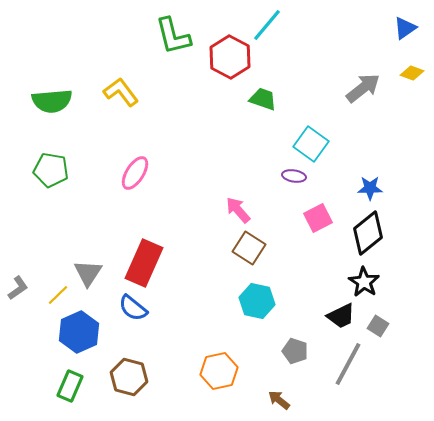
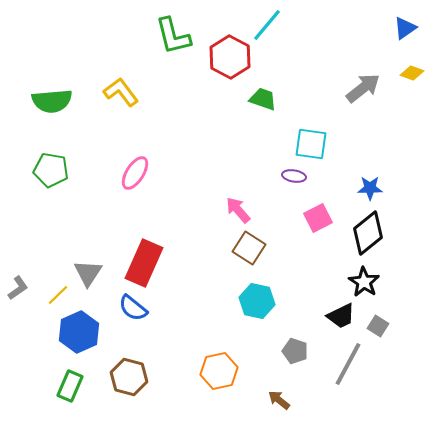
cyan square: rotated 28 degrees counterclockwise
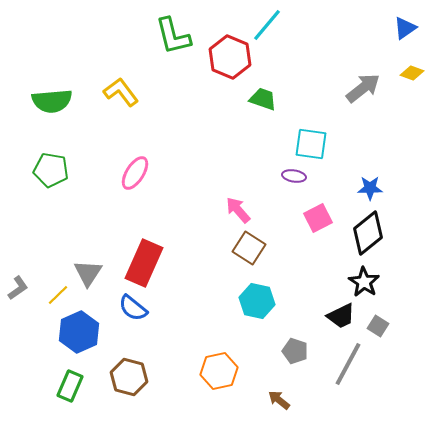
red hexagon: rotated 6 degrees counterclockwise
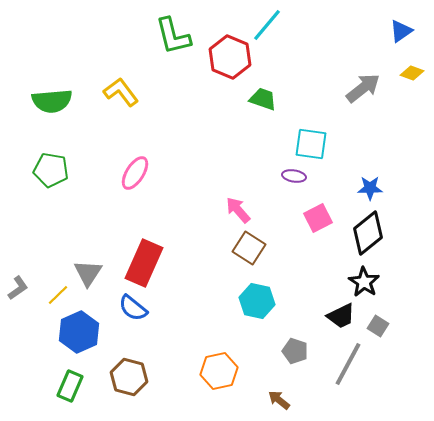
blue triangle: moved 4 px left, 3 px down
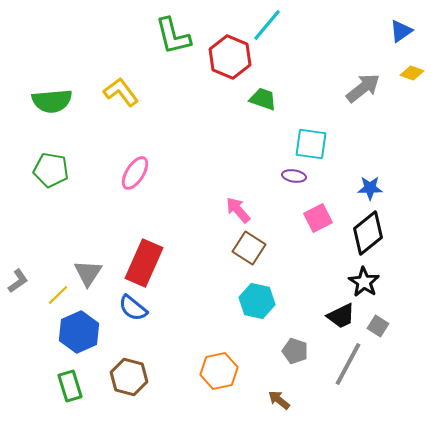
gray L-shape: moved 7 px up
green rectangle: rotated 40 degrees counterclockwise
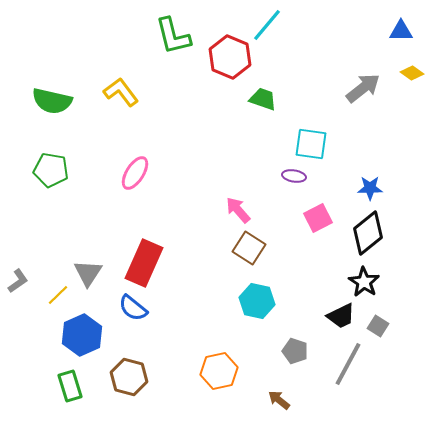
blue triangle: rotated 35 degrees clockwise
yellow diamond: rotated 15 degrees clockwise
green semicircle: rotated 18 degrees clockwise
blue hexagon: moved 3 px right, 3 px down
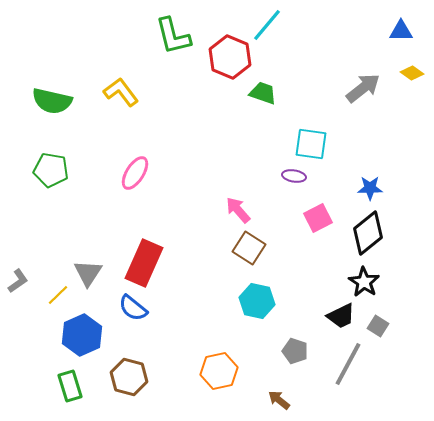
green trapezoid: moved 6 px up
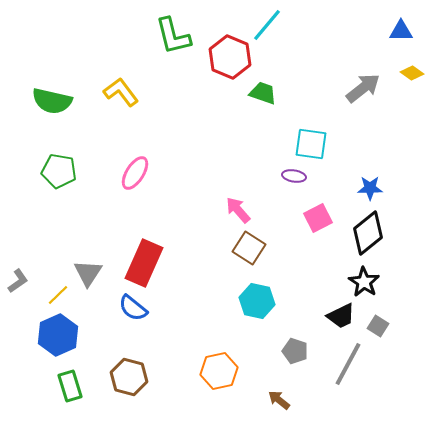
green pentagon: moved 8 px right, 1 px down
blue hexagon: moved 24 px left
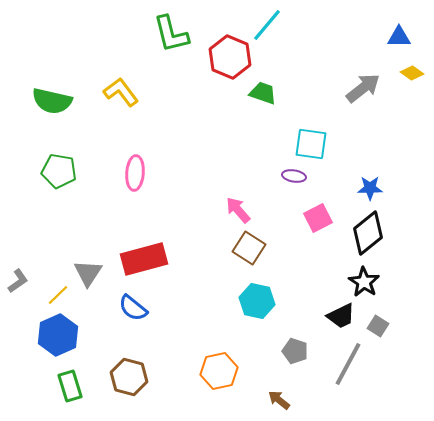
blue triangle: moved 2 px left, 6 px down
green L-shape: moved 2 px left, 2 px up
pink ellipse: rotated 28 degrees counterclockwise
red rectangle: moved 4 px up; rotated 51 degrees clockwise
